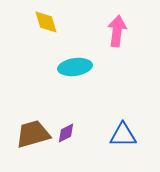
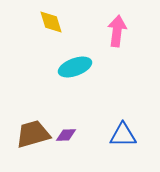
yellow diamond: moved 5 px right
cyan ellipse: rotated 12 degrees counterclockwise
purple diamond: moved 2 px down; rotated 25 degrees clockwise
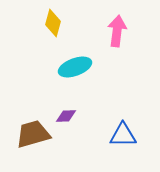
yellow diamond: moved 2 px right, 1 px down; rotated 32 degrees clockwise
purple diamond: moved 19 px up
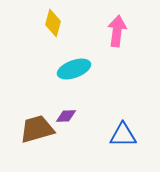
cyan ellipse: moved 1 px left, 2 px down
brown trapezoid: moved 4 px right, 5 px up
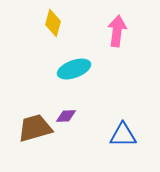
brown trapezoid: moved 2 px left, 1 px up
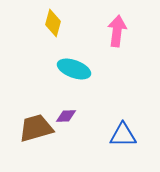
cyan ellipse: rotated 40 degrees clockwise
brown trapezoid: moved 1 px right
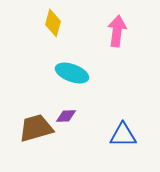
cyan ellipse: moved 2 px left, 4 px down
